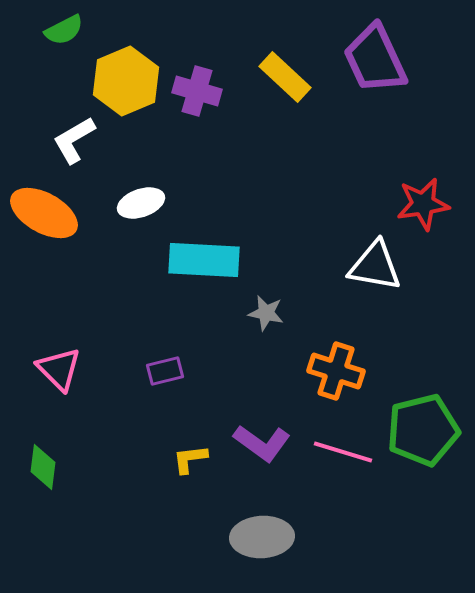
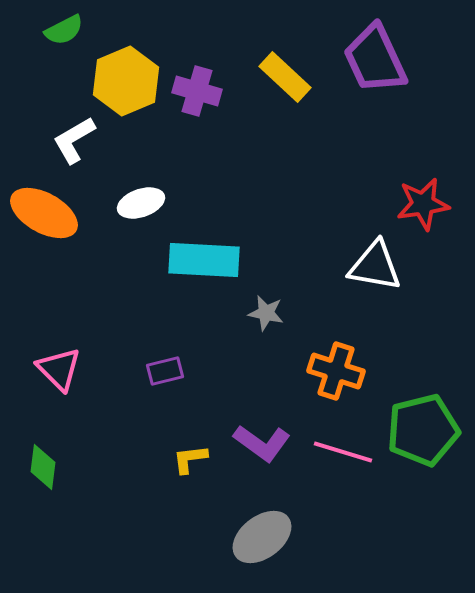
gray ellipse: rotated 34 degrees counterclockwise
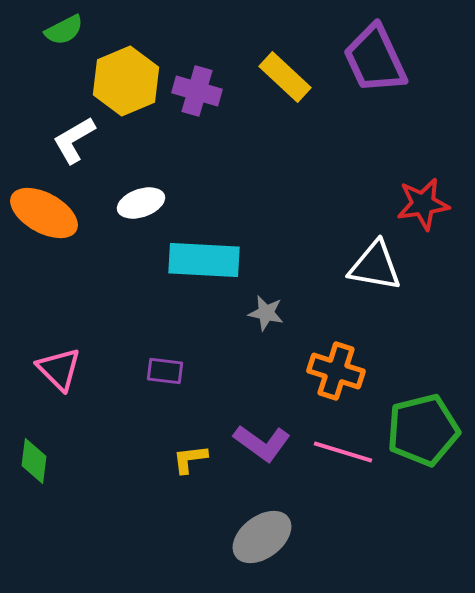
purple rectangle: rotated 21 degrees clockwise
green diamond: moved 9 px left, 6 px up
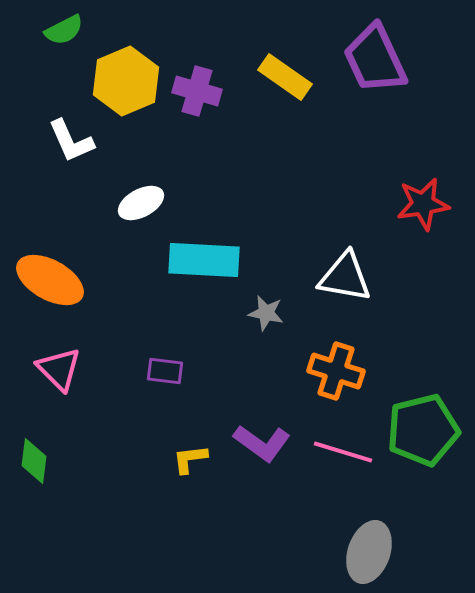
yellow rectangle: rotated 8 degrees counterclockwise
white L-shape: moved 3 px left, 1 px down; rotated 84 degrees counterclockwise
white ellipse: rotated 9 degrees counterclockwise
orange ellipse: moved 6 px right, 67 px down
white triangle: moved 30 px left, 11 px down
gray ellipse: moved 107 px right, 15 px down; rotated 34 degrees counterclockwise
